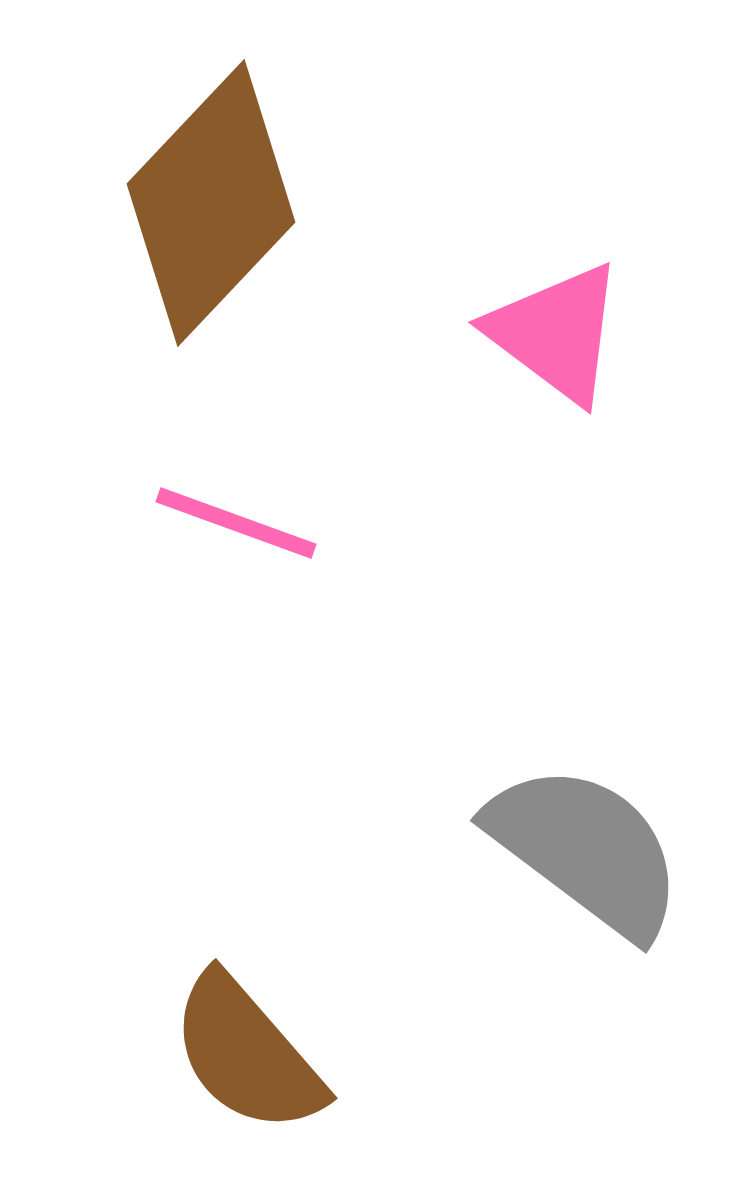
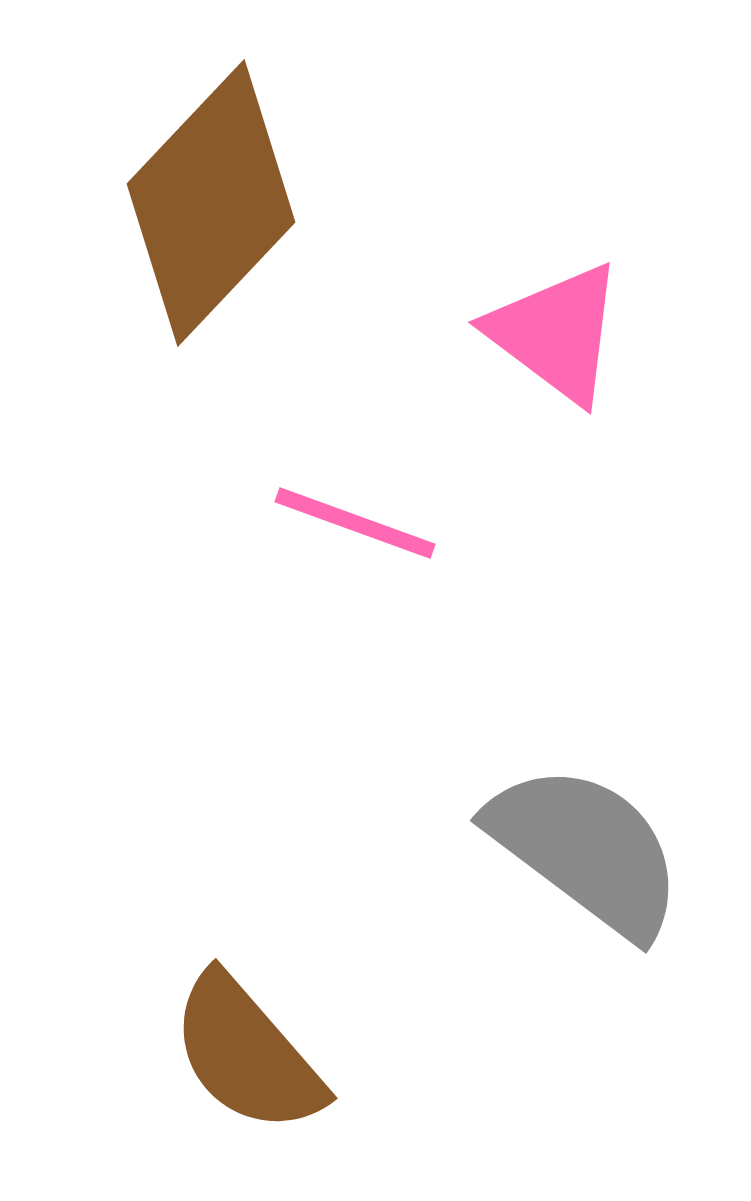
pink line: moved 119 px right
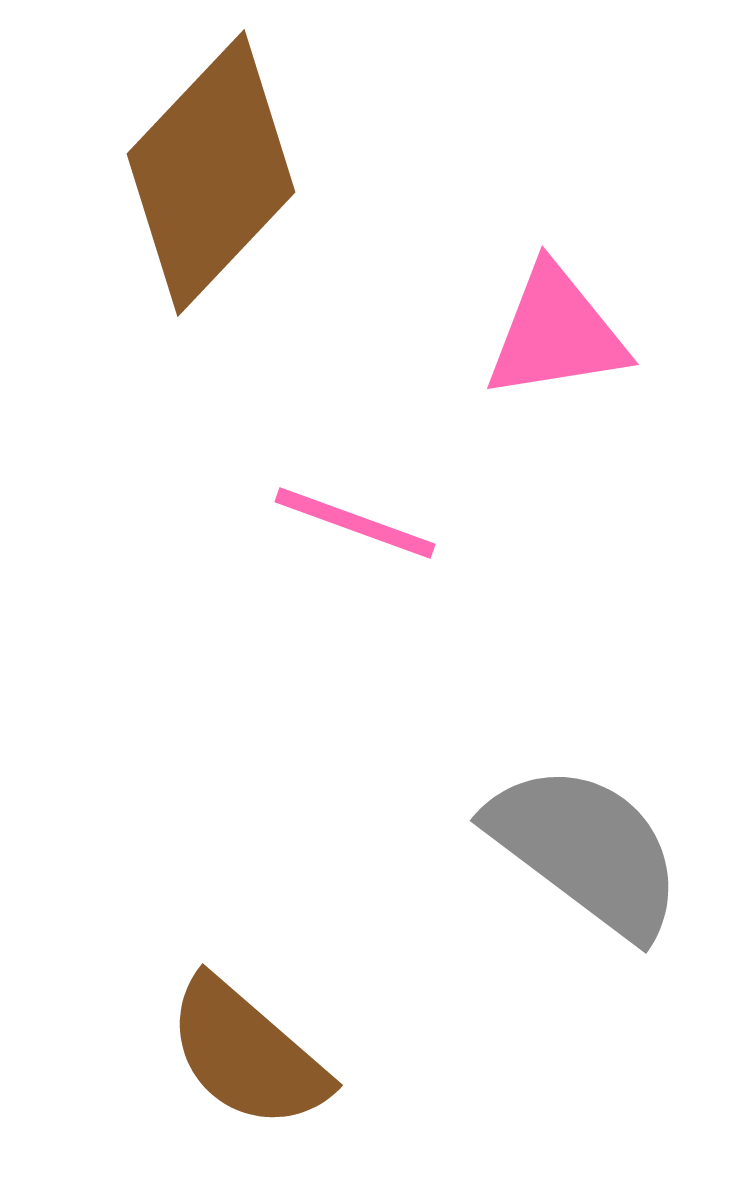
brown diamond: moved 30 px up
pink triangle: rotated 46 degrees counterclockwise
brown semicircle: rotated 8 degrees counterclockwise
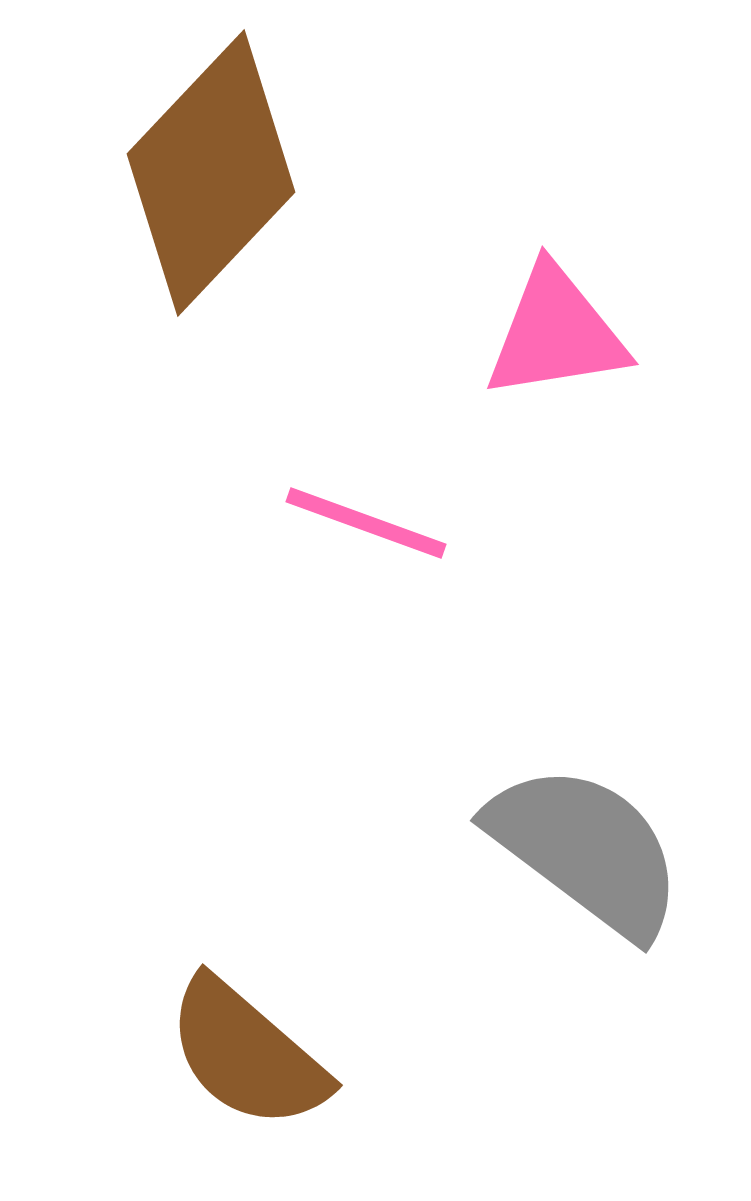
pink line: moved 11 px right
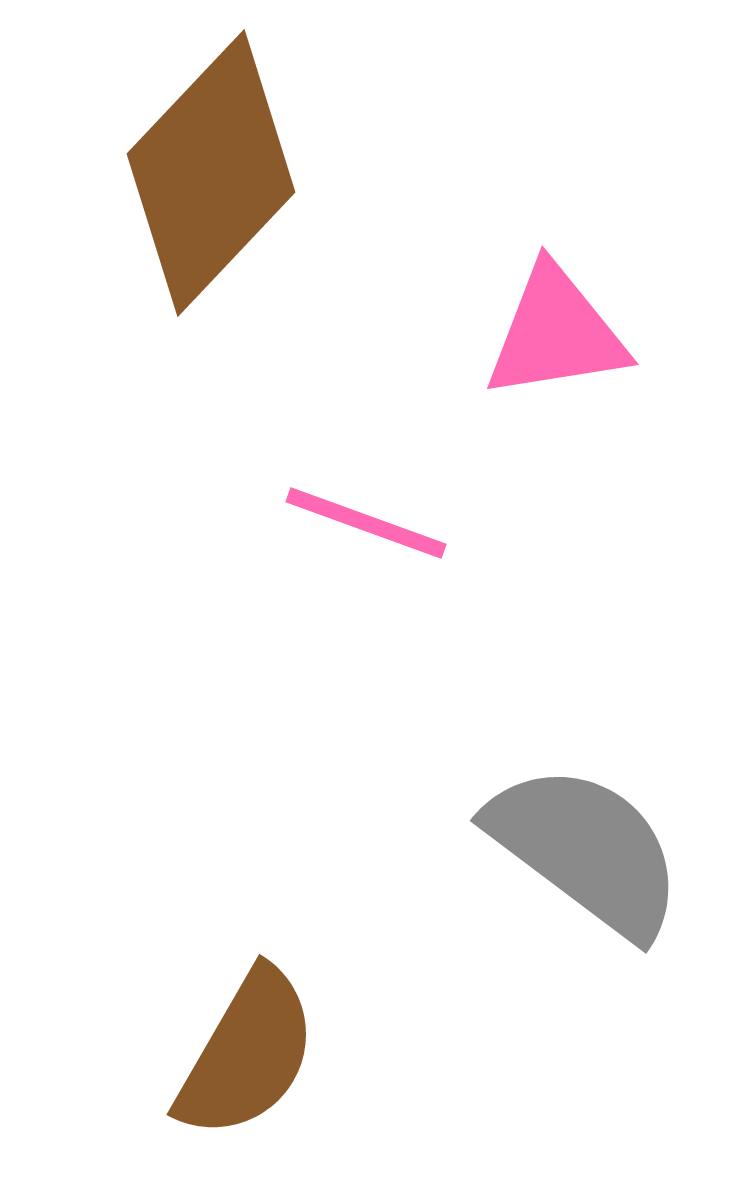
brown semicircle: rotated 101 degrees counterclockwise
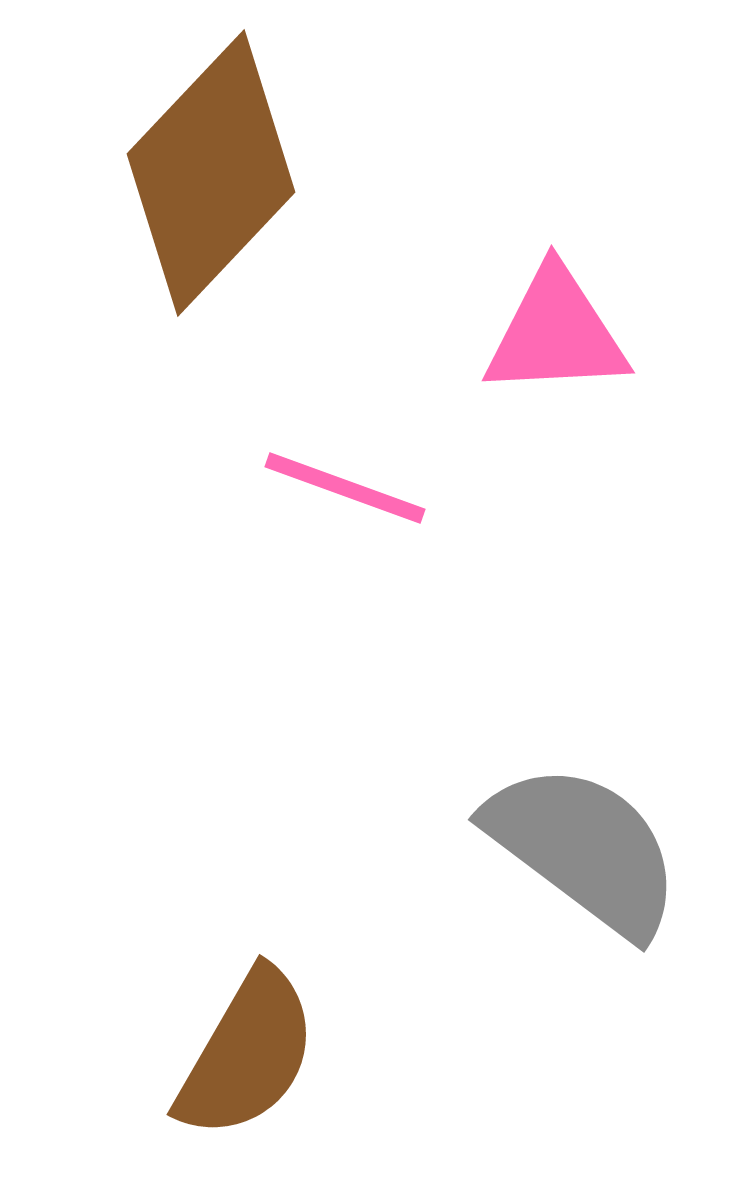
pink triangle: rotated 6 degrees clockwise
pink line: moved 21 px left, 35 px up
gray semicircle: moved 2 px left, 1 px up
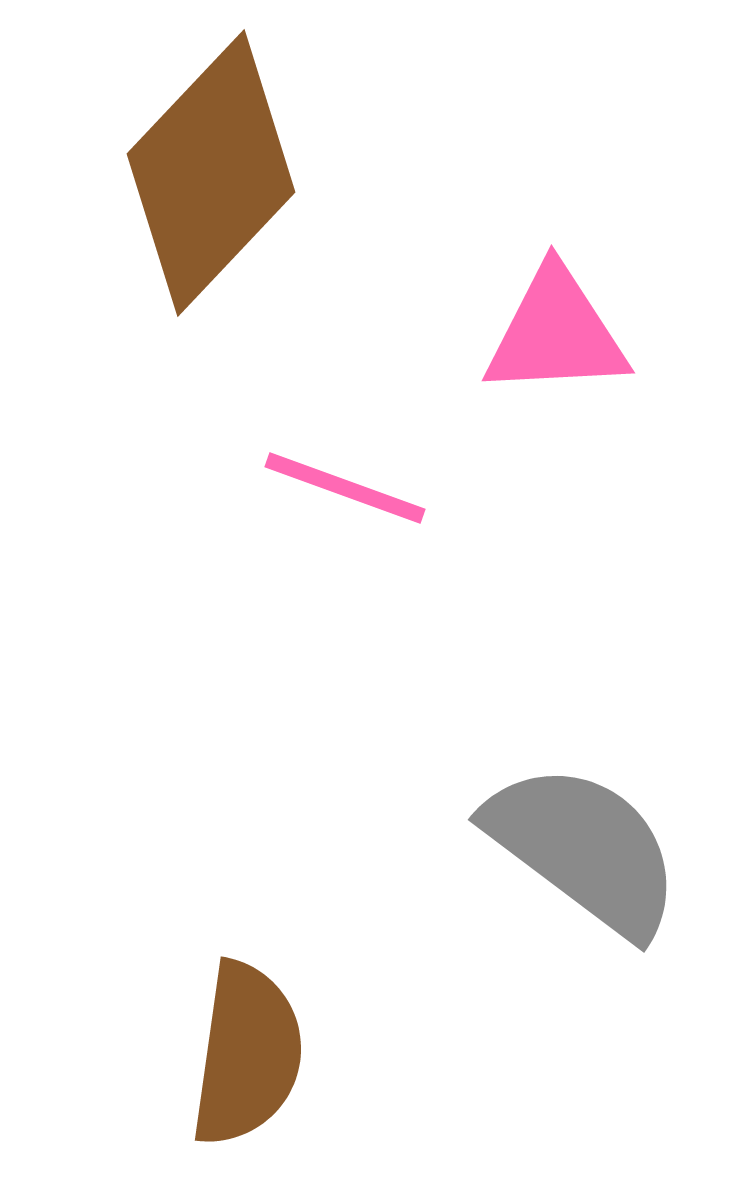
brown semicircle: rotated 22 degrees counterclockwise
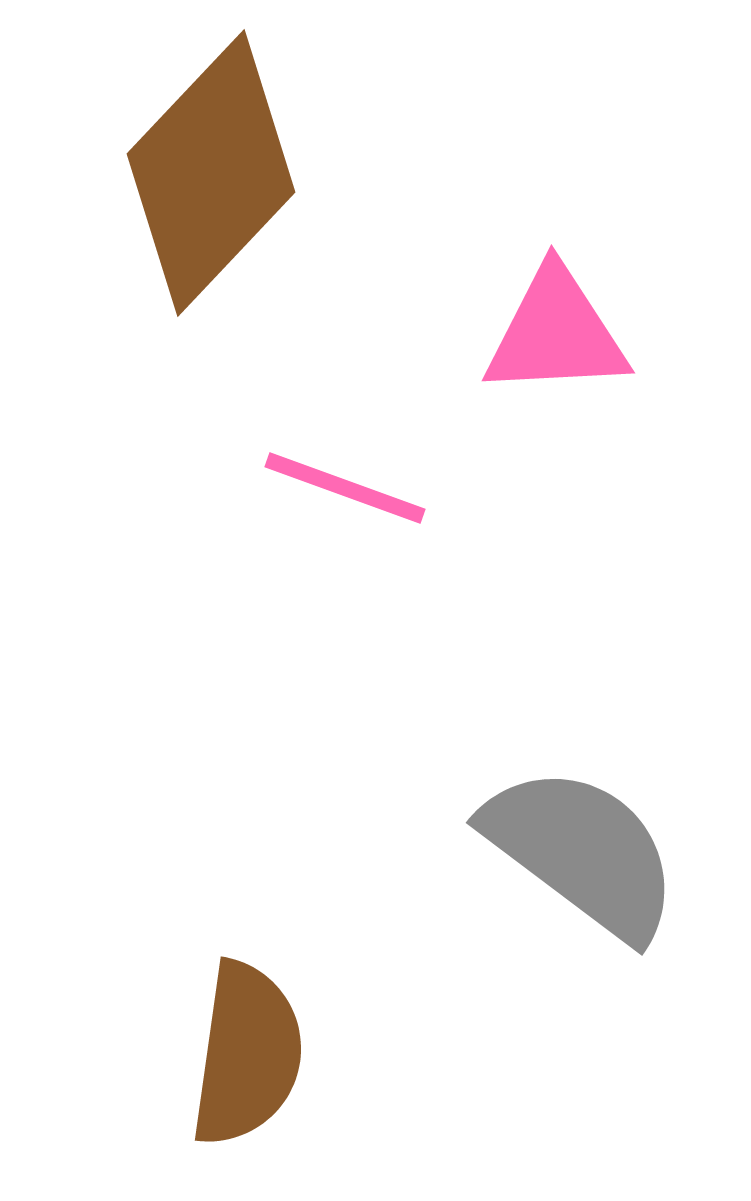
gray semicircle: moved 2 px left, 3 px down
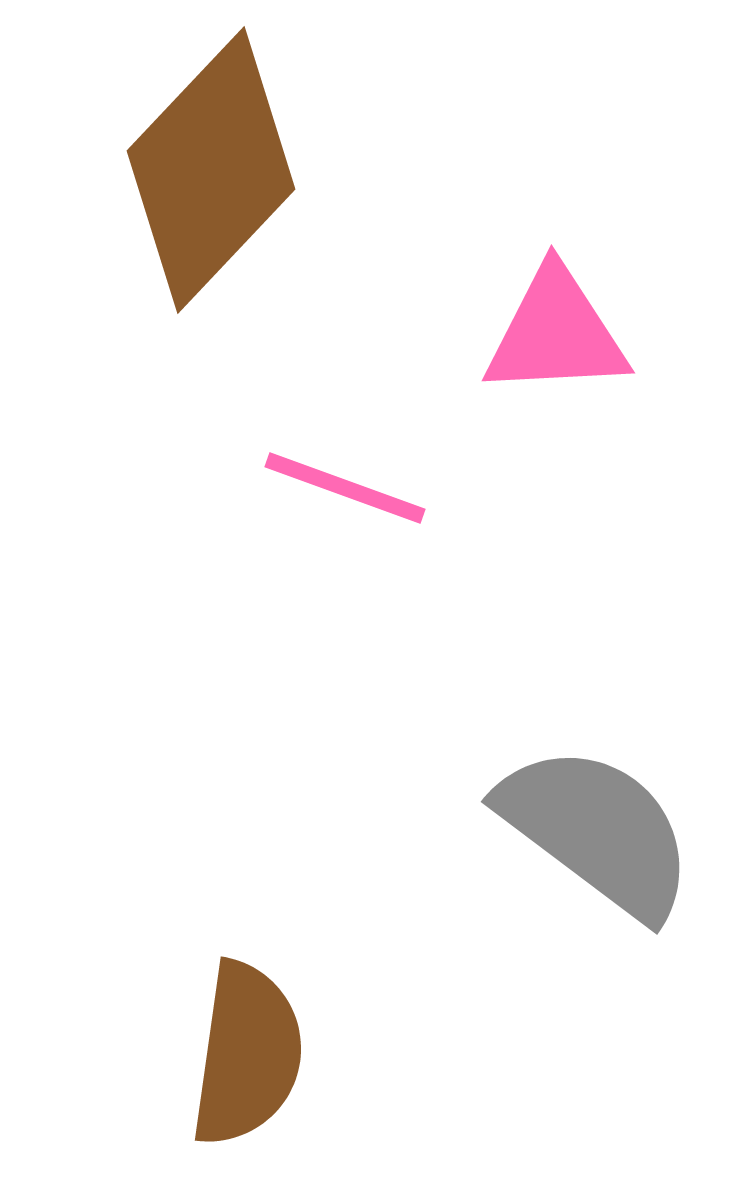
brown diamond: moved 3 px up
gray semicircle: moved 15 px right, 21 px up
